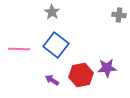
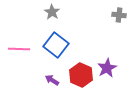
purple star: rotated 24 degrees counterclockwise
red hexagon: rotated 25 degrees counterclockwise
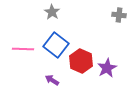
pink line: moved 4 px right
red hexagon: moved 14 px up
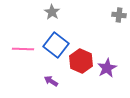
purple arrow: moved 1 px left, 1 px down
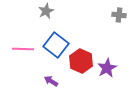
gray star: moved 6 px left, 1 px up; rotated 14 degrees clockwise
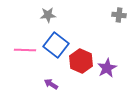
gray star: moved 2 px right, 4 px down; rotated 21 degrees clockwise
pink line: moved 2 px right, 1 px down
purple arrow: moved 3 px down
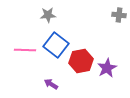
red hexagon: rotated 25 degrees clockwise
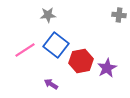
pink line: rotated 35 degrees counterclockwise
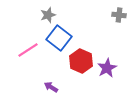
gray star: rotated 14 degrees counterclockwise
blue square: moved 3 px right, 7 px up
pink line: moved 3 px right
red hexagon: rotated 25 degrees counterclockwise
purple arrow: moved 3 px down
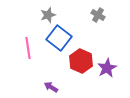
gray cross: moved 21 px left; rotated 24 degrees clockwise
pink line: moved 2 px up; rotated 65 degrees counterclockwise
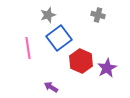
gray cross: rotated 16 degrees counterclockwise
blue square: rotated 15 degrees clockwise
